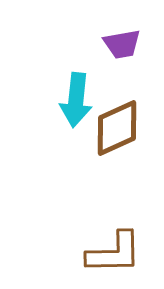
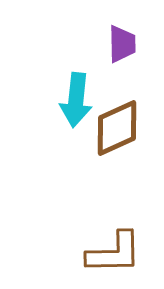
purple trapezoid: rotated 81 degrees counterclockwise
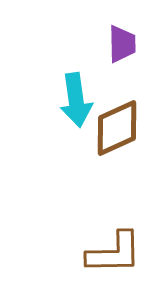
cyan arrow: rotated 14 degrees counterclockwise
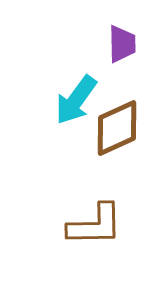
cyan arrow: rotated 44 degrees clockwise
brown L-shape: moved 19 px left, 28 px up
